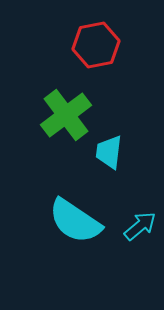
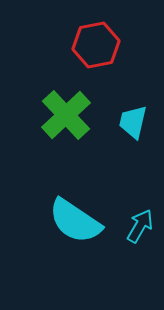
green cross: rotated 6 degrees counterclockwise
cyan trapezoid: moved 24 px right, 30 px up; rotated 6 degrees clockwise
cyan arrow: rotated 20 degrees counterclockwise
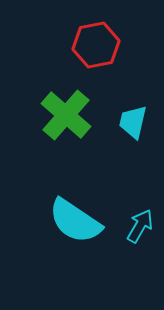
green cross: rotated 6 degrees counterclockwise
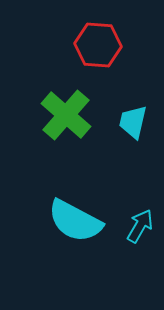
red hexagon: moved 2 px right; rotated 15 degrees clockwise
cyan semicircle: rotated 6 degrees counterclockwise
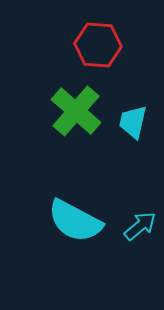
green cross: moved 10 px right, 4 px up
cyan arrow: rotated 20 degrees clockwise
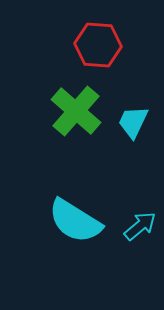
cyan trapezoid: rotated 12 degrees clockwise
cyan semicircle: rotated 4 degrees clockwise
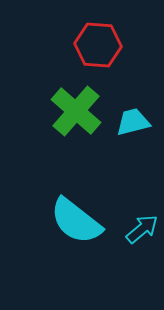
cyan trapezoid: rotated 51 degrees clockwise
cyan semicircle: moved 1 px right; rotated 6 degrees clockwise
cyan arrow: moved 2 px right, 3 px down
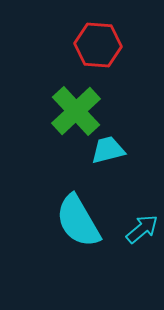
green cross: rotated 6 degrees clockwise
cyan trapezoid: moved 25 px left, 28 px down
cyan semicircle: moved 2 px right; rotated 22 degrees clockwise
